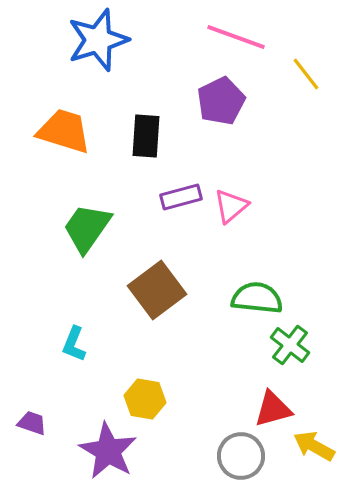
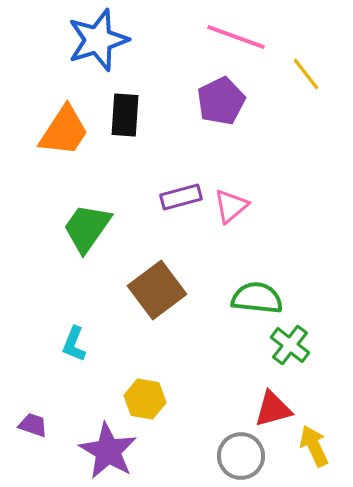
orange trapezoid: rotated 106 degrees clockwise
black rectangle: moved 21 px left, 21 px up
purple trapezoid: moved 1 px right, 2 px down
yellow arrow: rotated 36 degrees clockwise
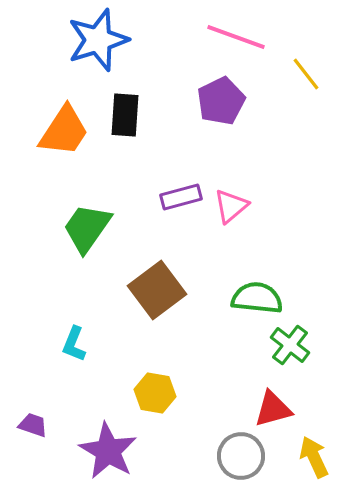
yellow hexagon: moved 10 px right, 6 px up
yellow arrow: moved 11 px down
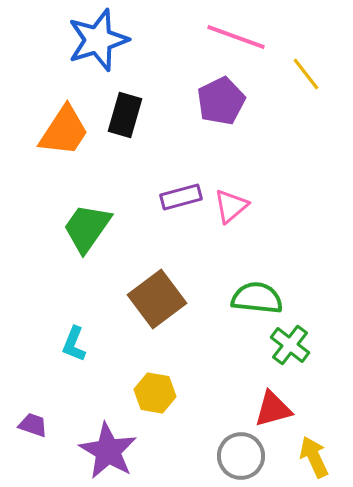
black rectangle: rotated 12 degrees clockwise
brown square: moved 9 px down
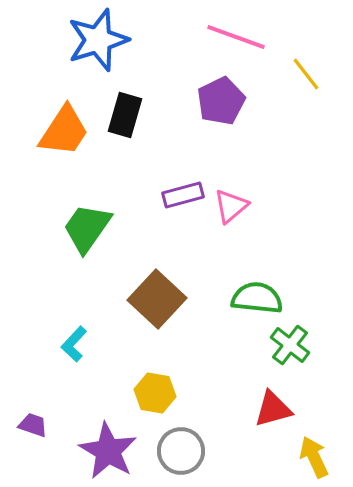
purple rectangle: moved 2 px right, 2 px up
brown square: rotated 10 degrees counterclockwise
cyan L-shape: rotated 21 degrees clockwise
gray circle: moved 60 px left, 5 px up
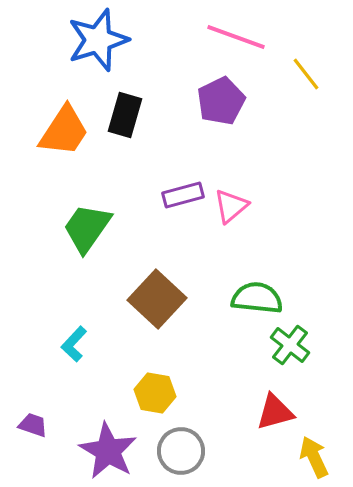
red triangle: moved 2 px right, 3 px down
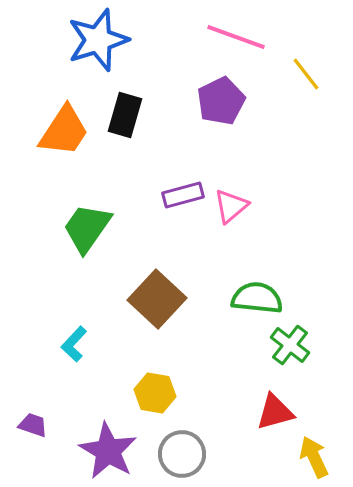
gray circle: moved 1 px right, 3 px down
